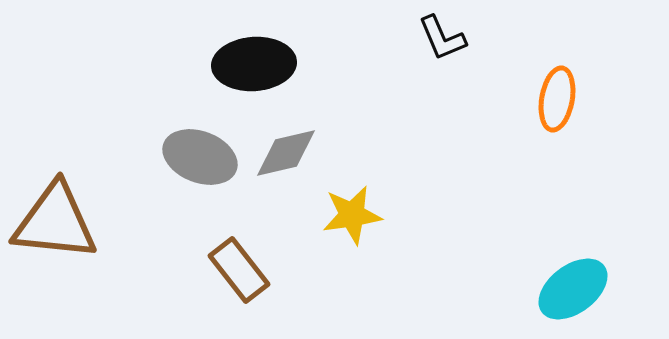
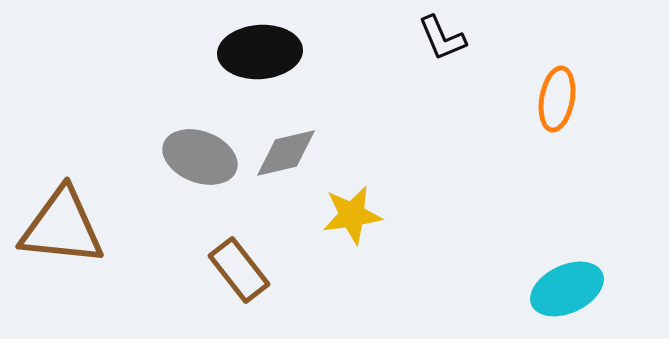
black ellipse: moved 6 px right, 12 px up
brown triangle: moved 7 px right, 5 px down
cyan ellipse: moved 6 px left; rotated 12 degrees clockwise
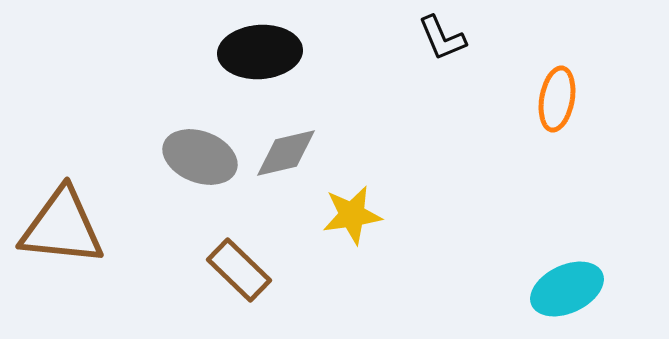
brown rectangle: rotated 8 degrees counterclockwise
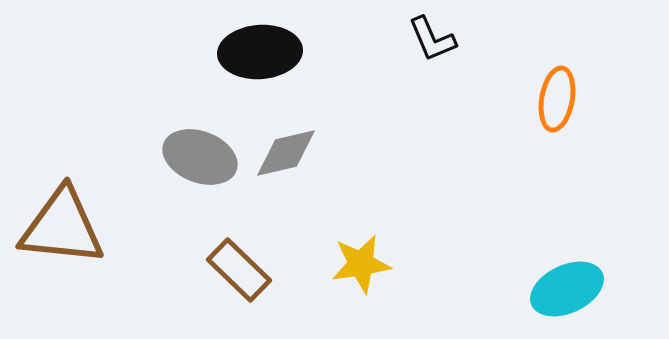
black L-shape: moved 10 px left, 1 px down
yellow star: moved 9 px right, 49 px down
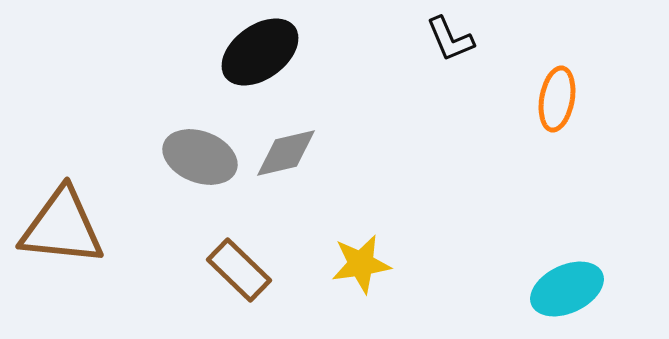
black L-shape: moved 18 px right
black ellipse: rotated 32 degrees counterclockwise
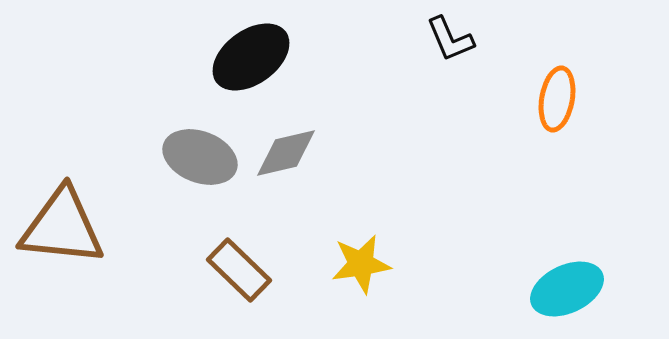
black ellipse: moved 9 px left, 5 px down
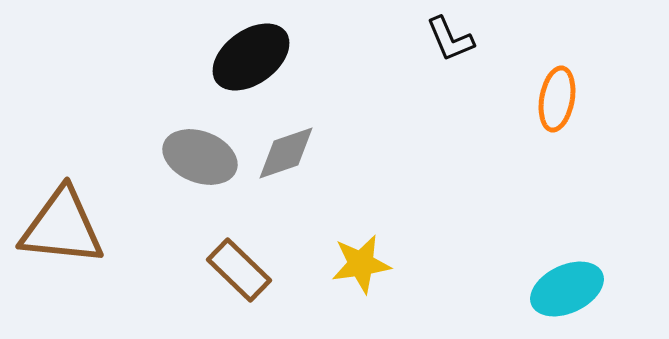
gray diamond: rotated 6 degrees counterclockwise
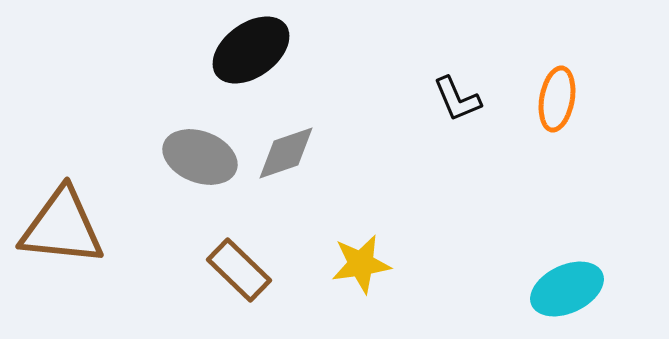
black L-shape: moved 7 px right, 60 px down
black ellipse: moved 7 px up
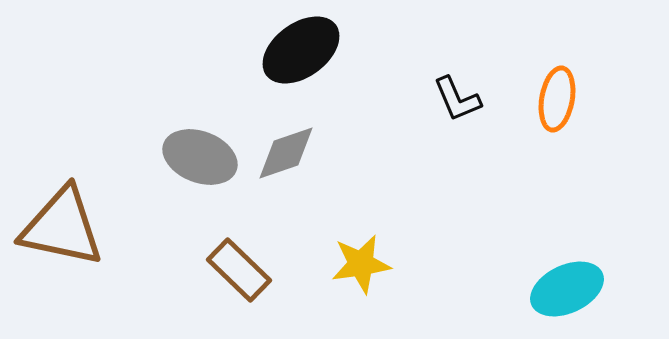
black ellipse: moved 50 px right
brown triangle: rotated 6 degrees clockwise
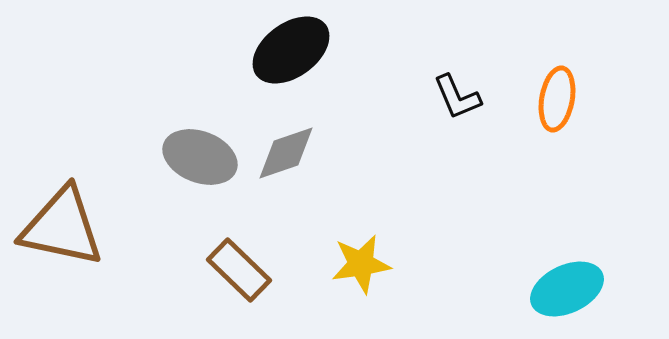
black ellipse: moved 10 px left
black L-shape: moved 2 px up
